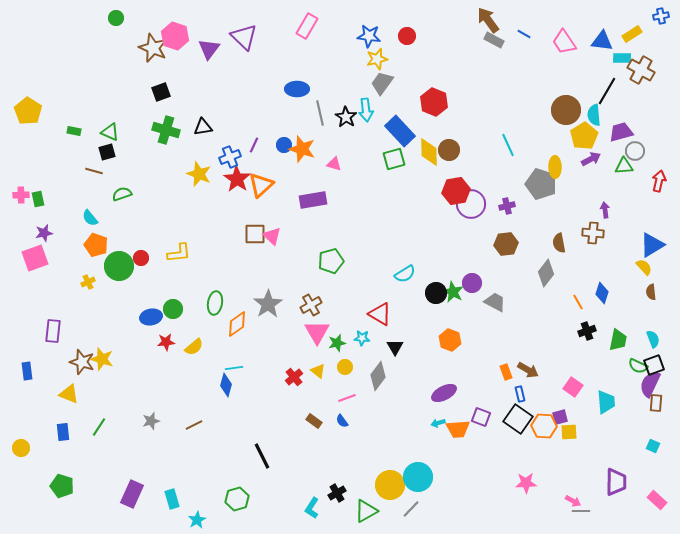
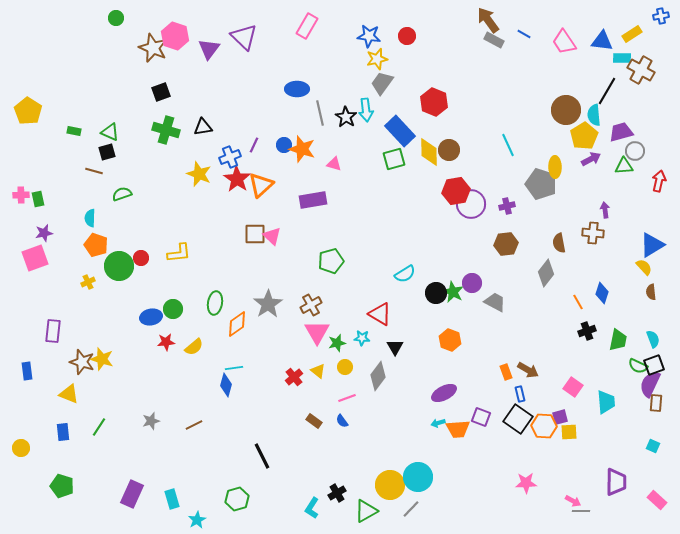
cyan semicircle at (90, 218): rotated 42 degrees clockwise
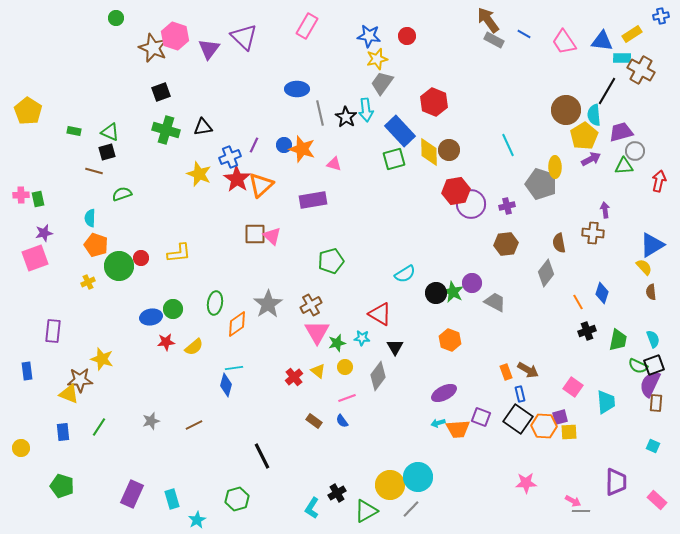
brown star at (82, 362): moved 2 px left, 18 px down; rotated 20 degrees counterclockwise
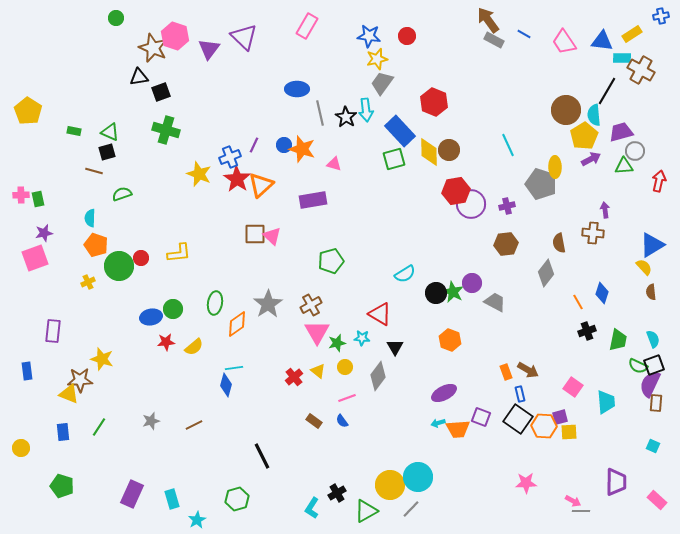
black triangle at (203, 127): moved 64 px left, 50 px up
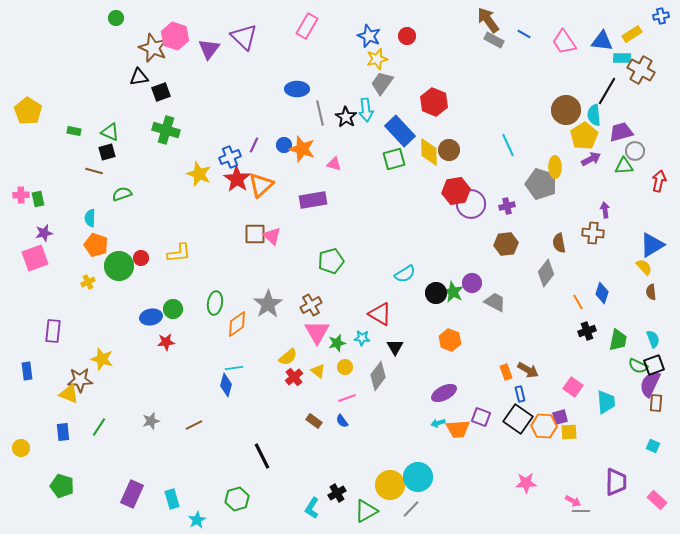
blue star at (369, 36): rotated 15 degrees clockwise
yellow semicircle at (194, 347): moved 94 px right, 10 px down
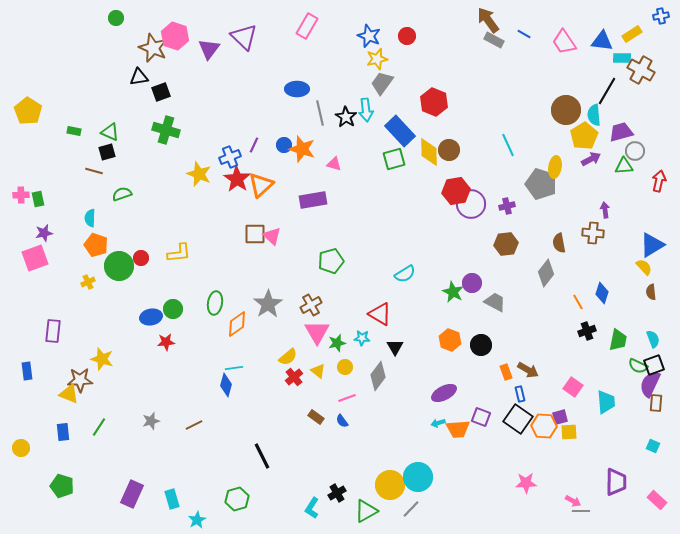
yellow ellipse at (555, 167): rotated 10 degrees clockwise
black circle at (436, 293): moved 45 px right, 52 px down
brown rectangle at (314, 421): moved 2 px right, 4 px up
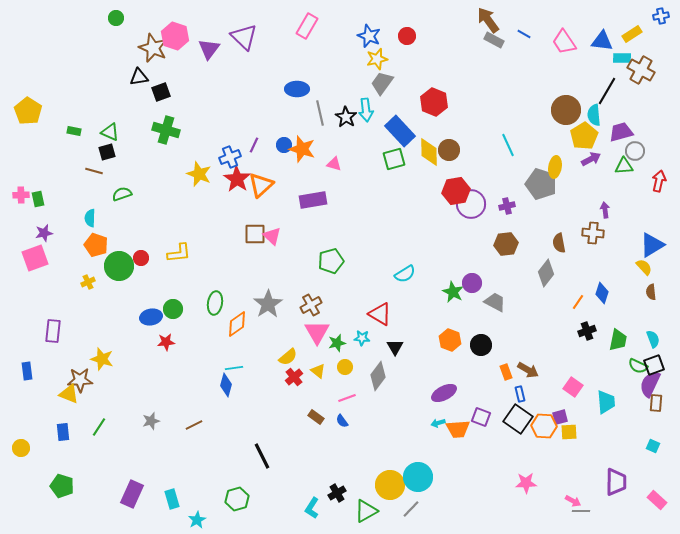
orange line at (578, 302): rotated 63 degrees clockwise
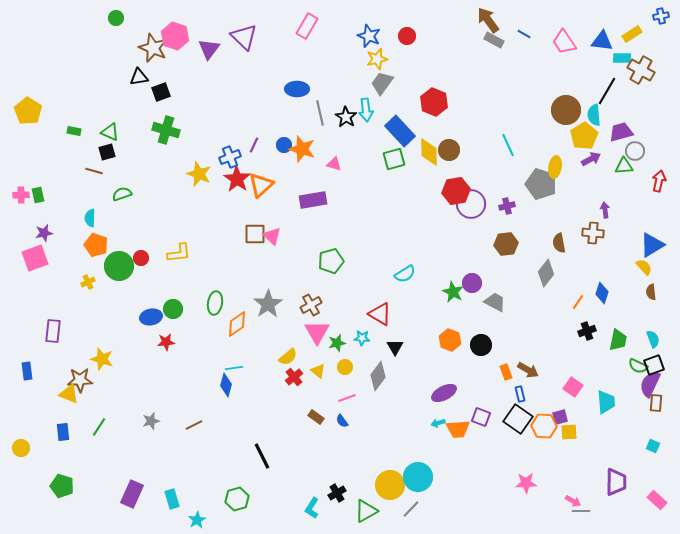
green rectangle at (38, 199): moved 4 px up
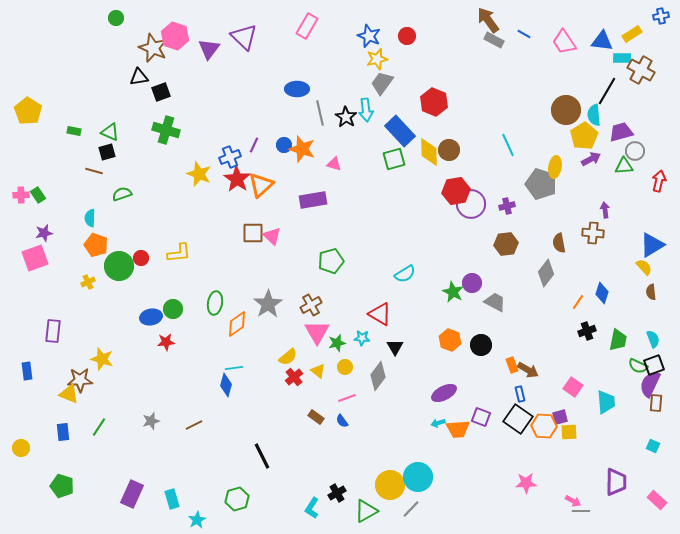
green rectangle at (38, 195): rotated 21 degrees counterclockwise
brown square at (255, 234): moved 2 px left, 1 px up
orange rectangle at (506, 372): moved 6 px right, 7 px up
